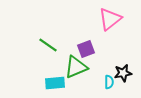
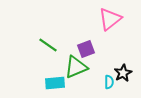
black star: rotated 18 degrees counterclockwise
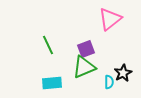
green line: rotated 30 degrees clockwise
green triangle: moved 8 px right
cyan rectangle: moved 3 px left
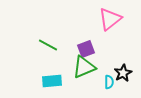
green line: rotated 36 degrees counterclockwise
cyan rectangle: moved 2 px up
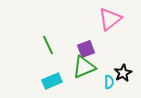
green line: rotated 36 degrees clockwise
cyan rectangle: rotated 18 degrees counterclockwise
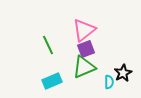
pink triangle: moved 26 px left, 11 px down
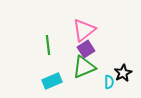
green line: rotated 18 degrees clockwise
purple square: rotated 12 degrees counterclockwise
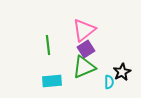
black star: moved 1 px left, 1 px up
cyan rectangle: rotated 18 degrees clockwise
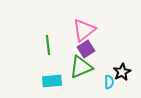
green triangle: moved 3 px left
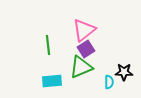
black star: moved 2 px right; rotated 30 degrees clockwise
